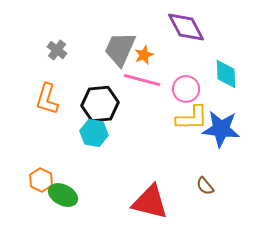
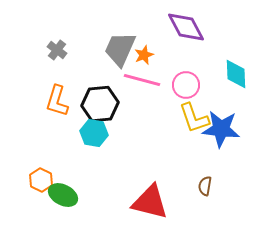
cyan diamond: moved 10 px right
pink circle: moved 4 px up
orange L-shape: moved 10 px right, 2 px down
yellow L-shape: moved 2 px right; rotated 72 degrees clockwise
brown semicircle: rotated 48 degrees clockwise
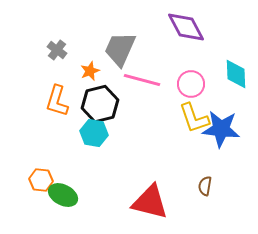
orange star: moved 54 px left, 16 px down
pink circle: moved 5 px right, 1 px up
black hexagon: rotated 9 degrees counterclockwise
orange hexagon: rotated 20 degrees counterclockwise
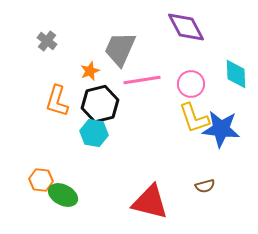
gray cross: moved 10 px left, 9 px up
pink line: rotated 24 degrees counterclockwise
brown semicircle: rotated 114 degrees counterclockwise
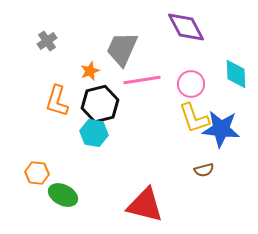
gray cross: rotated 18 degrees clockwise
gray trapezoid: moved 2 px right
orange hexagon: moved 4 px left, 7 px up
brown semicircle: moved 1 px left, 16 px up
red triangle: moved 5 px left, 3 px down
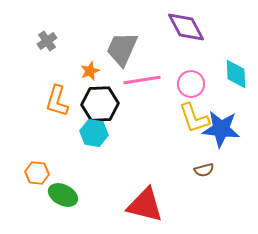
black hexagon: rotated 12 degrees clockwise
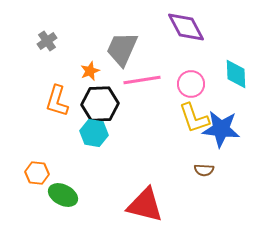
brown semicircle: rotated 18 degrees clockwise
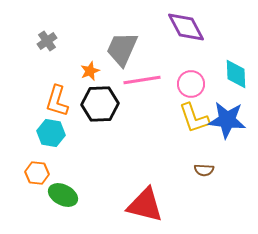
blue star: moved 6 px right, 9 px up
cyan hexagon: moved 43 px left
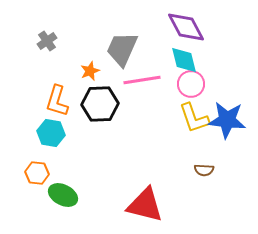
cyan diamond: moved 52 px left, 14 px up; rotated 12 degrees counterclockwise
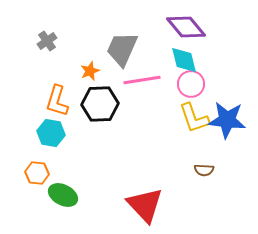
purple diamond: rotated 12 degrees counterclockwise
red triangle: rotated 33 degrees clockwise
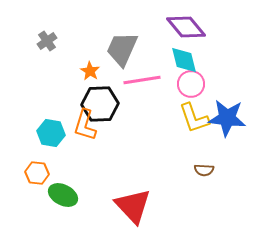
orange star: rotated 18 degrees counterclockwise
orange L-shape: moved 28 px right, 24 px down
blue star: moved 2 px up
red triangle: moved 12 px left, 1 px down
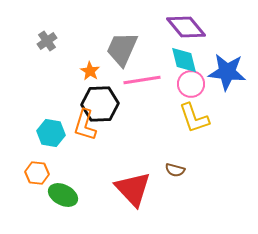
blue star: moved 46 px up
brown semicircle: moved 29 px left; rotated 12 degrees clockwise
red triangle: moved 17 px up
